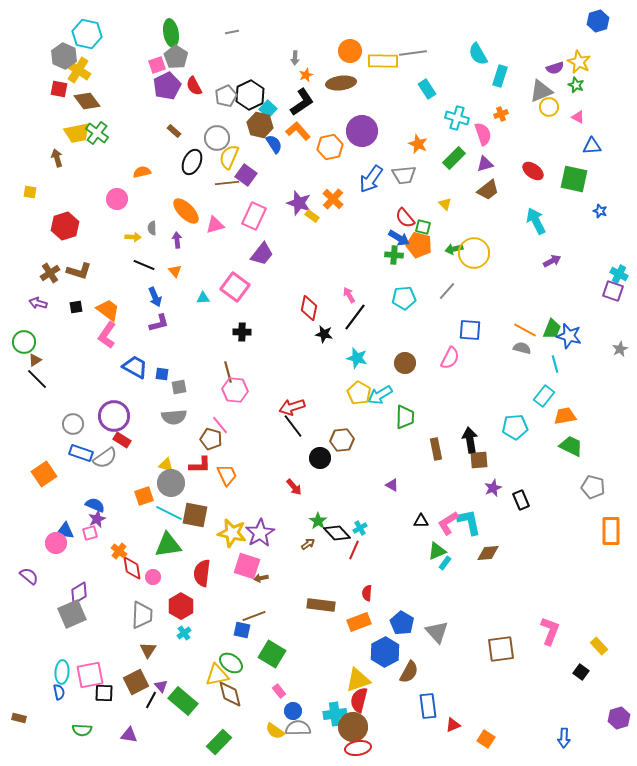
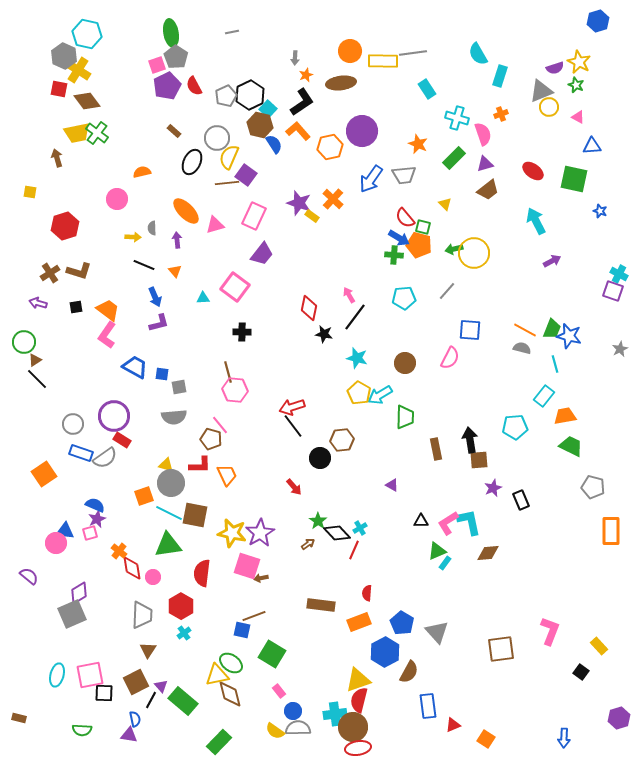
cyan ellipse at (62, 672): moved 5 px left, 3 px down; rotated 10 degrees clockwise
blue semicircle at (59, 692): moved 76 px right, 27 px down
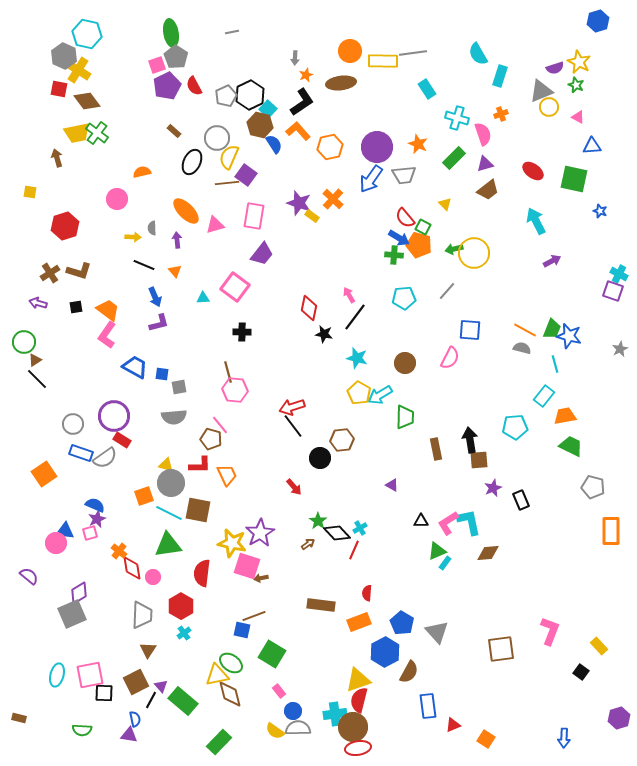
purple circle at (362, 131): moved 15 px right, 16 px down
pink rectangle at (254, 216): rotated 16 degrees counterclockwise
green square at (423, 227): rotated 14 degrees clockwise
brown square at (195, 515): moved 3 px right, 5 px up
yellow star at (232, 533): moved 10 px down
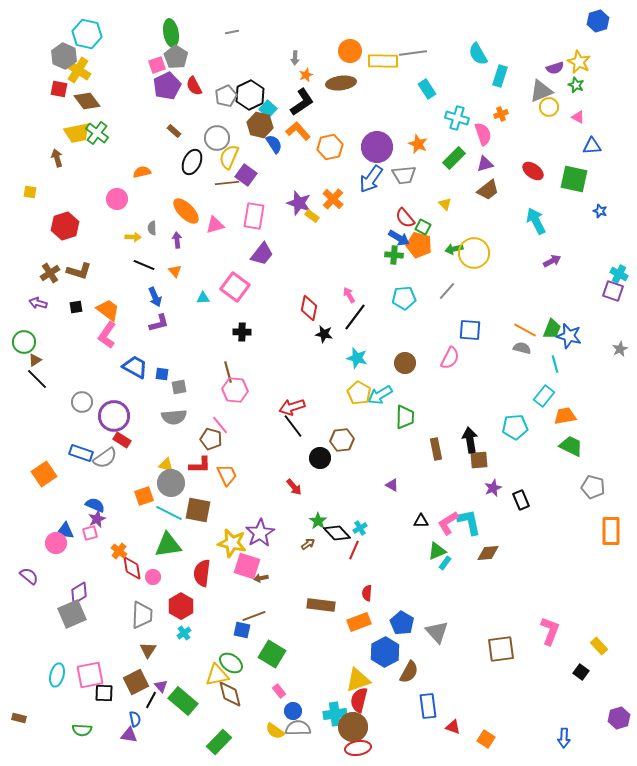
gray circle at (73, 424): moved 9 px right, 22 px up
red triangle at (453, 725): moved 2 px down; rotated 42 degrees clockwise
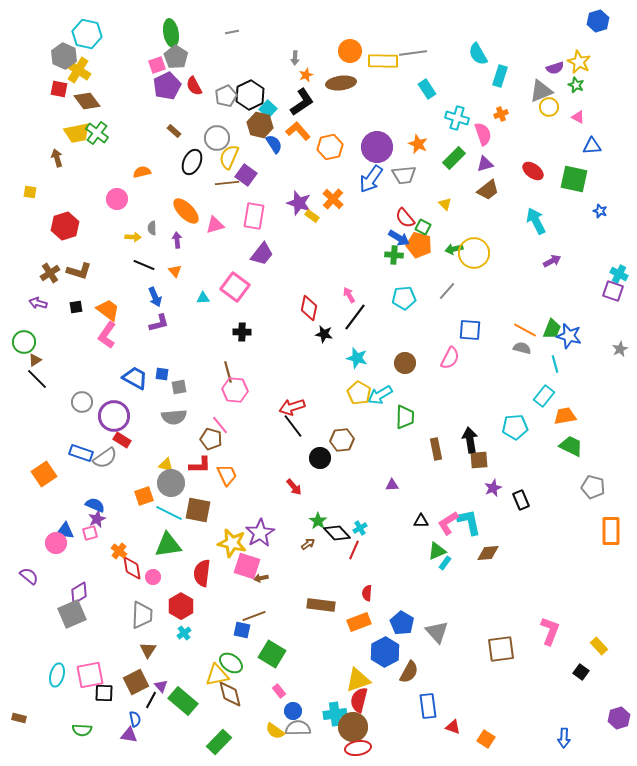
blue trapezoid at (135, 367): moved 11 px down
purple triangle at (392, 485): rotated 32 degrees counterclockwise
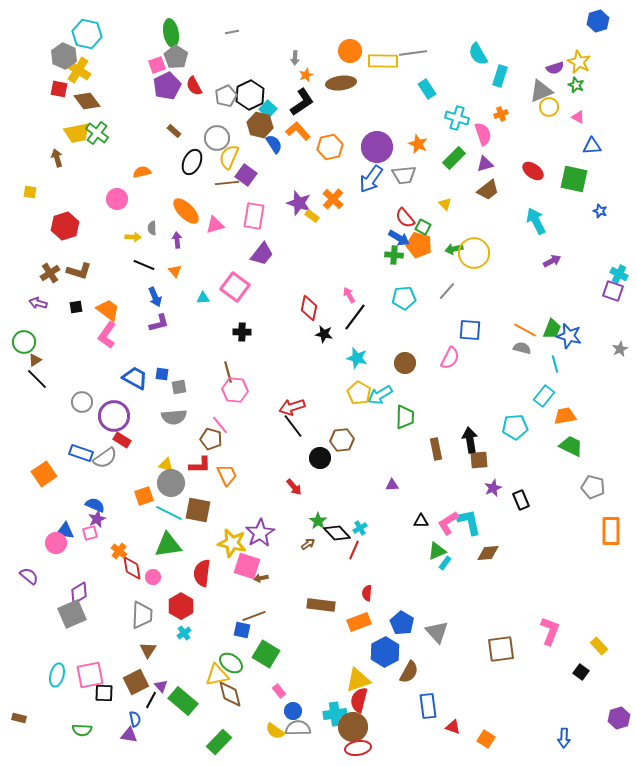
green square at (272, 654): moved 6 px left
